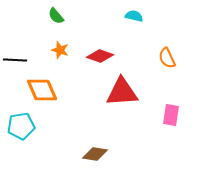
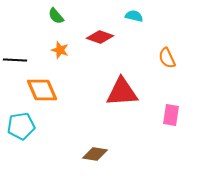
red diamond: moved 19 px up
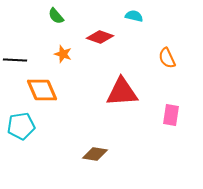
orange star: moved 3 px right, 4 px down
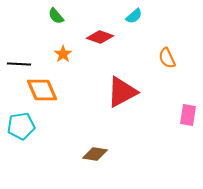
cyan semicircle: rotated 126 degrees clockwise
orange star: rotated 18 degrees clockwise
black line: moved 4 px right, 4 px down
red triangle: rotated 24 degrees counterclockwise
pink rectangle: moved 17 px right
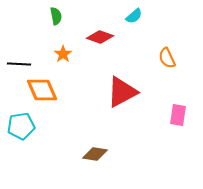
green semicircle: rotated 150 degrees counterclockwise
pink rectangle: moved 10 px left
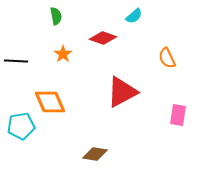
red diamond: moved 3 px right, 1 px down
black line: moved 3 px left, 3 px up
orange diamond: moved 8 px right, 12 px down
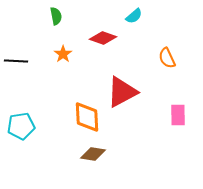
orange diamond: moved 37 px right, 15 px down; rotated 20 degrees clockwise
pink rectangle: rotated 10 degrees counterclockwise
brown diamond: moved 2 px left
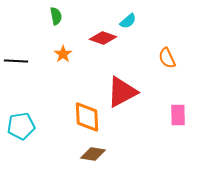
cyan semicircle: moved 6 px left, 5 px down
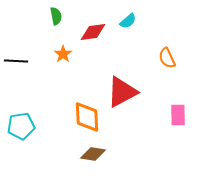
red diamond: moved 10 px left, 6 px up; rotated 28 degrees counterclockwise
